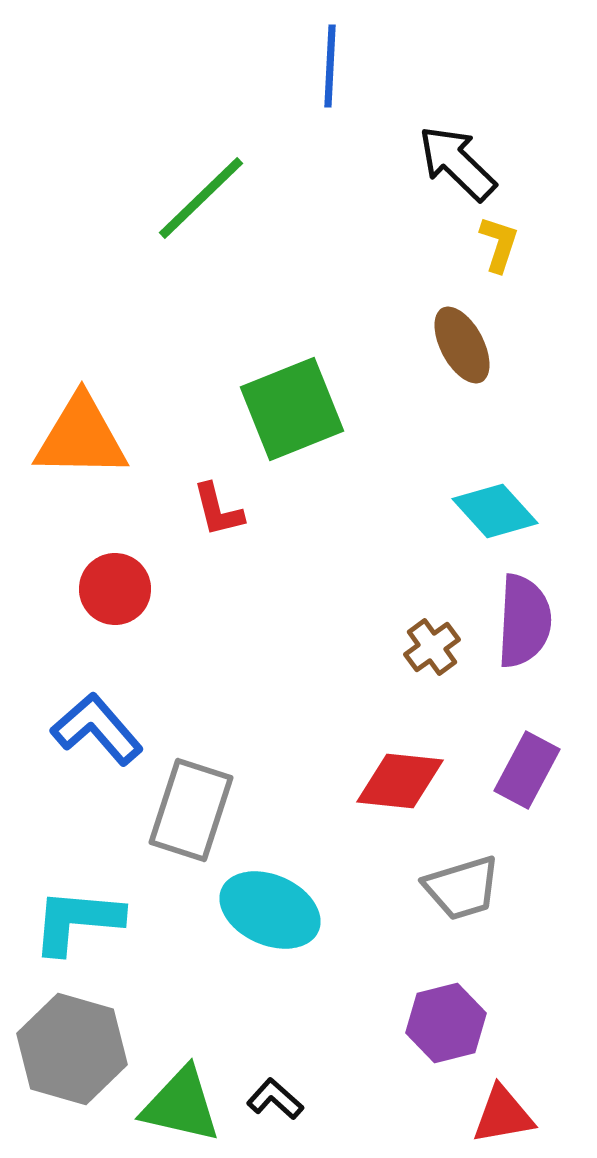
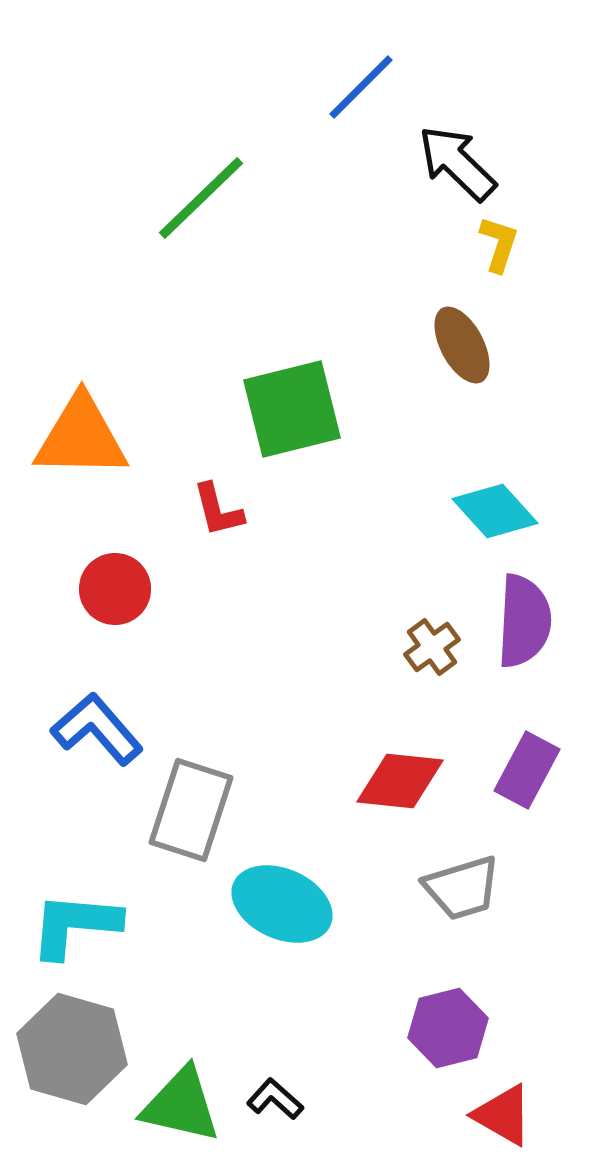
blue line: moved 31 px right, 21 px down; rotated 42 degrees clockwise
green square: rotated 8 degrees clockwise
cyan ellipse: moved 12 px right, 6 px up
cyan L-shape: moved 2 px left, 4 px down
purple hexagon: moved 2 px right, 5 px down
red triangle: rotated 40 degrees clockwise
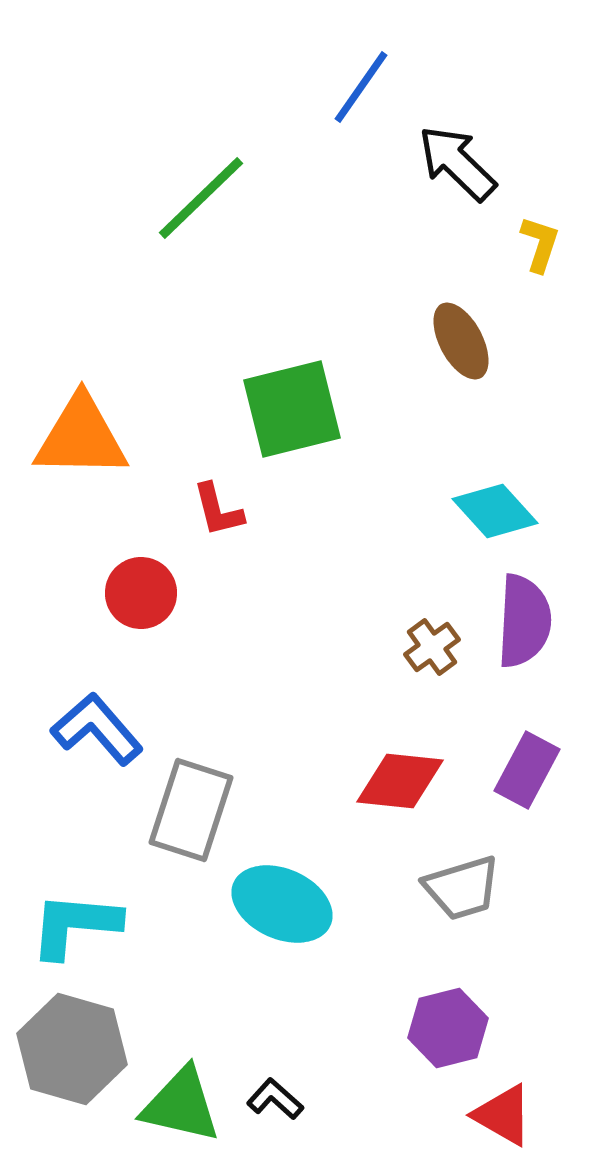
blue line: rotated 10 degrees counterclockwise
yellow L-shape: moved 41 px right
brown ellipse: moved 1 px left, 4 px up
red circle: moved 26 px right, 4 px down
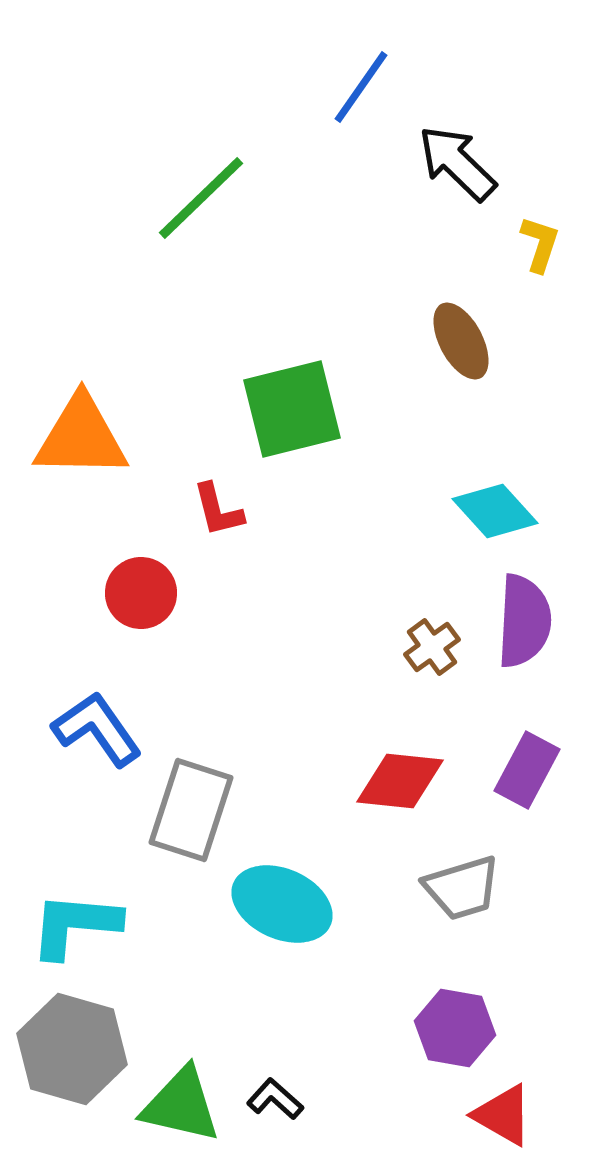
blue L-shape: rotated 6 degrees clockwise
purple hexagon: moved 7 px right; rotated 24 degrees clockwise
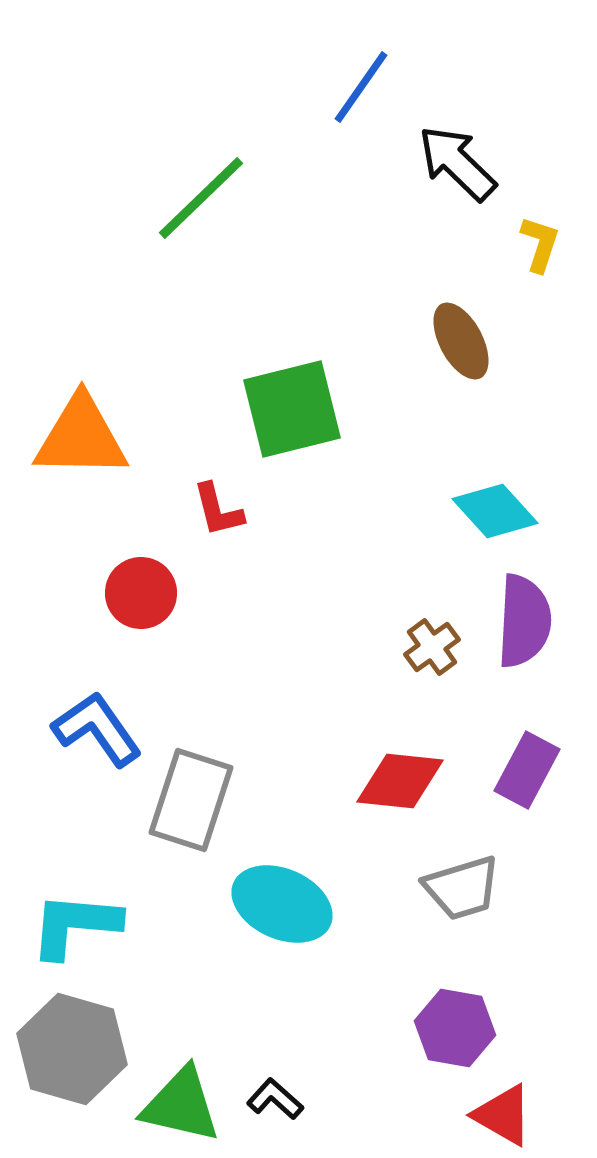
gray rectangle: moved 10 px up
